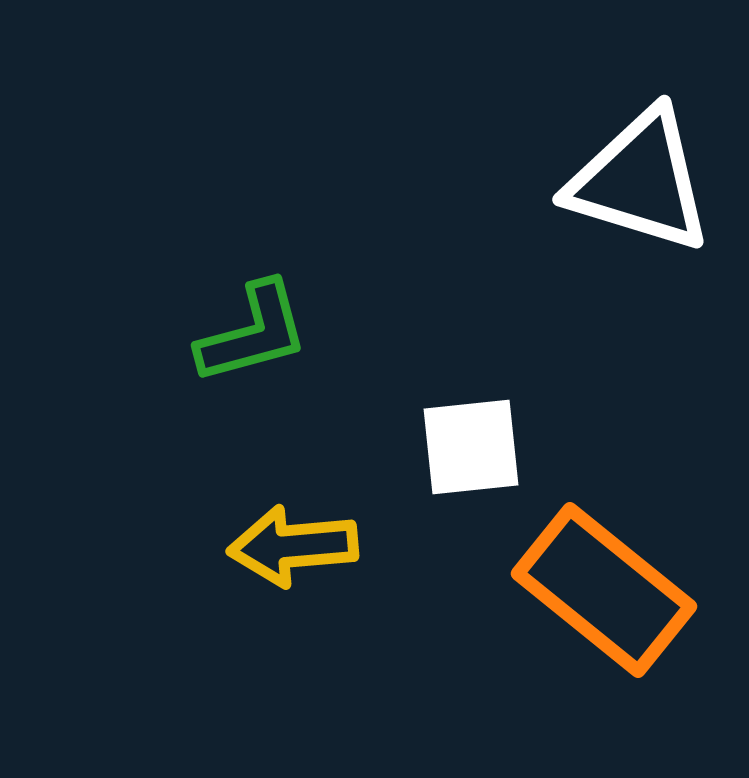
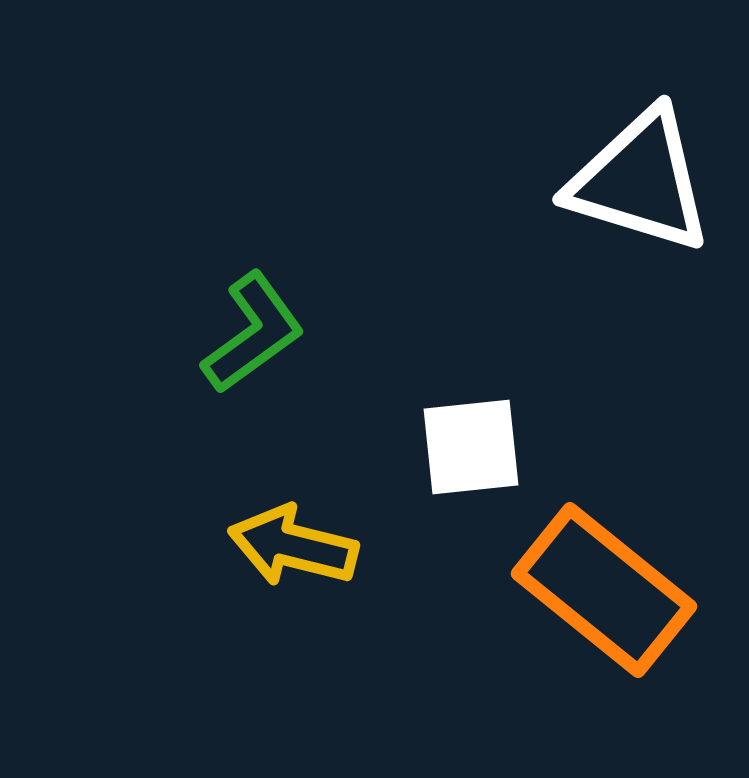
green L-shape: rotated 21 degrees counterclockwise
yellow arrow: rotated 19 degrees clockwise
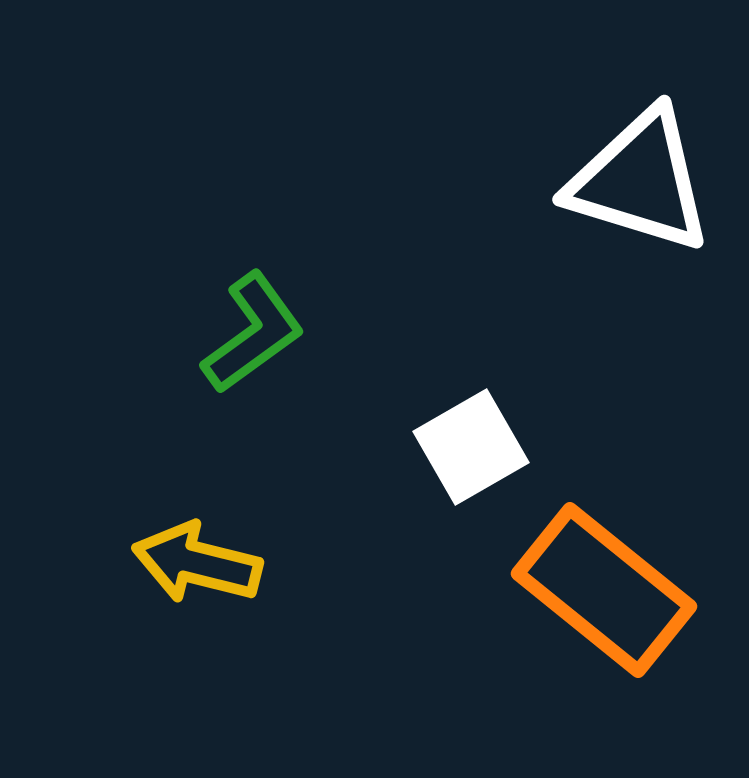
white square: rotated 24 degrees counterclockwise
yellow arrow: moved 96 px left, 17 px down
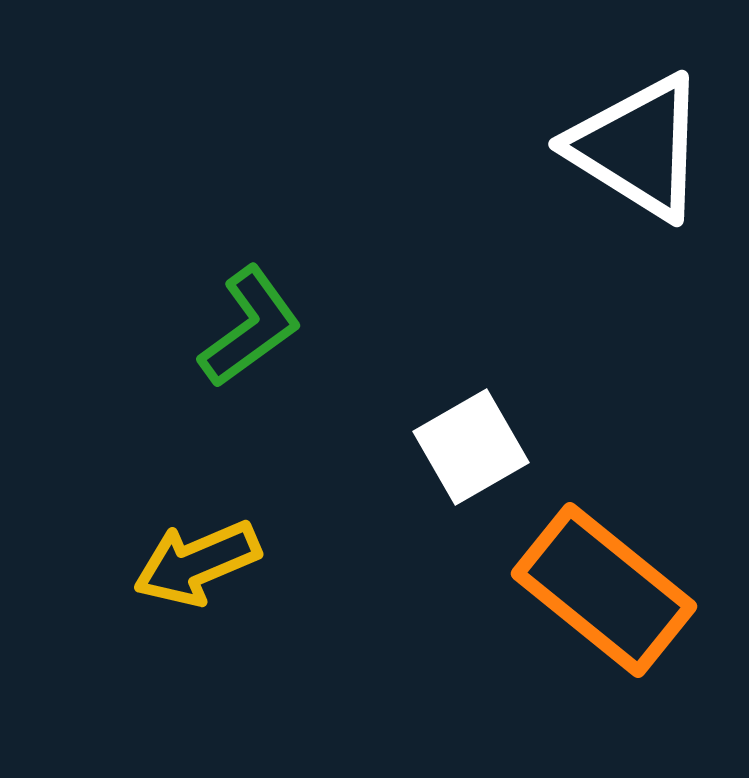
white triangle: moved 2 px left, 34 px up; rotated 15 degrees clockwise
green L-shape: moved 3 px left, 6 px up
yellow arrow: rotated 37 degrees counterclockwise
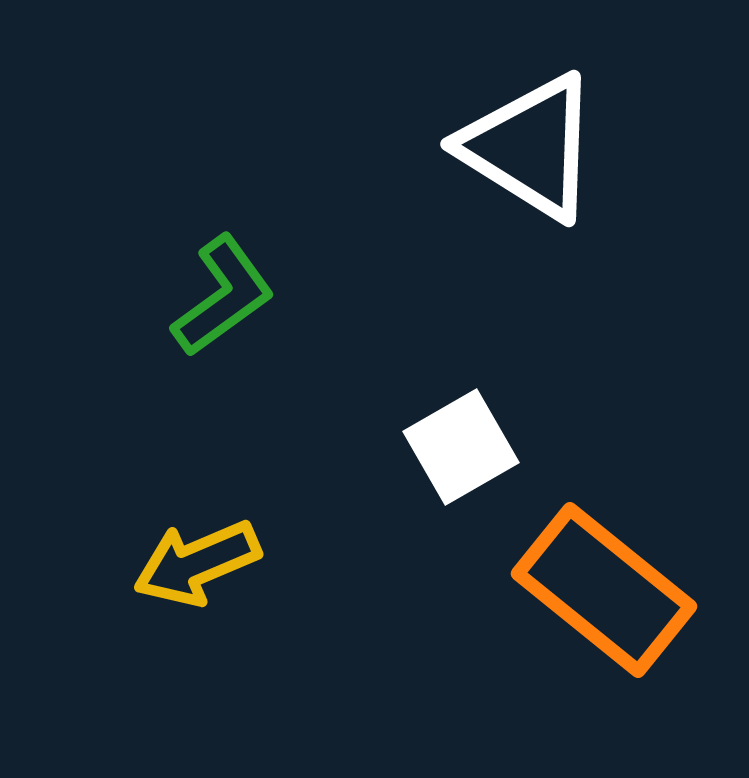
white triangle: moved 108 px left
green L-shape: moved 27 px left, 31 px up
white square: moved 10 px left
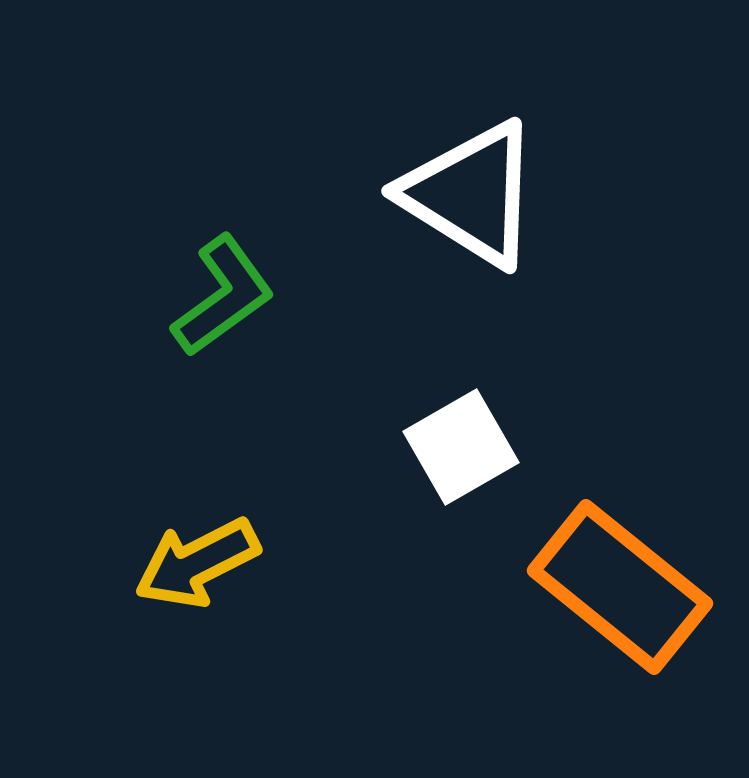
white triangle: moved 59 px left, 47 px down
yellow arrow: rotated 4 degrees counterclockwise
orange rectangle: moved 16 px right, 3 px up
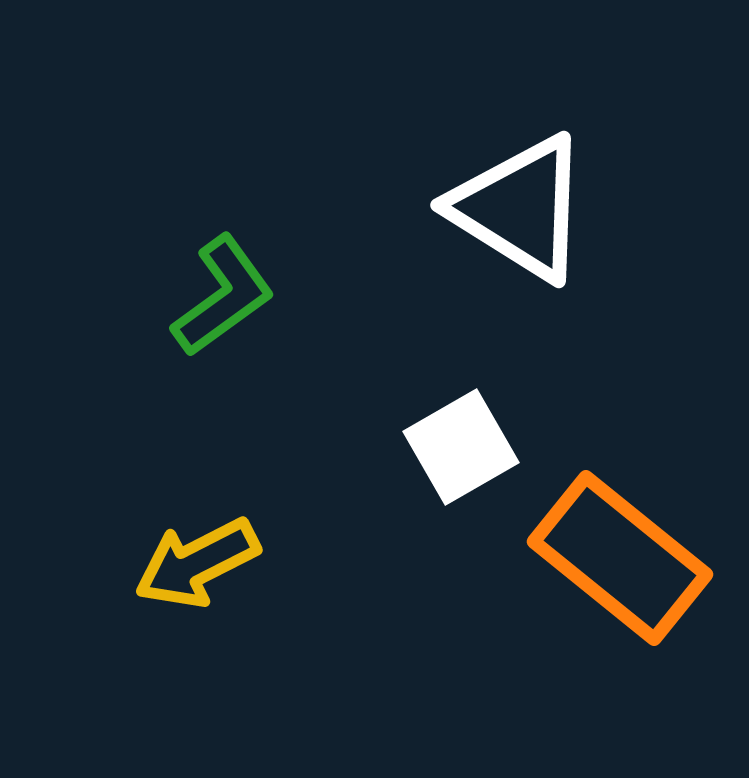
white triangle: moved 49 px right, 14 px down
orange rectangle: moved 29 px up
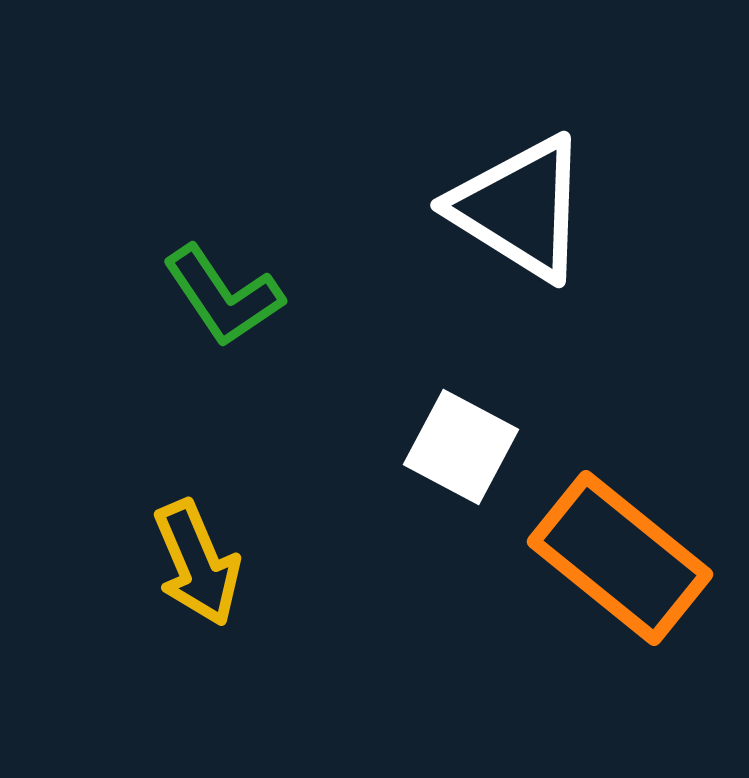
green L-shape: rotated 92 degrees clockwise
white square: rotated 32 degrees counterclockwise
yellow arrow: rotated 86 degrees counterclockwise
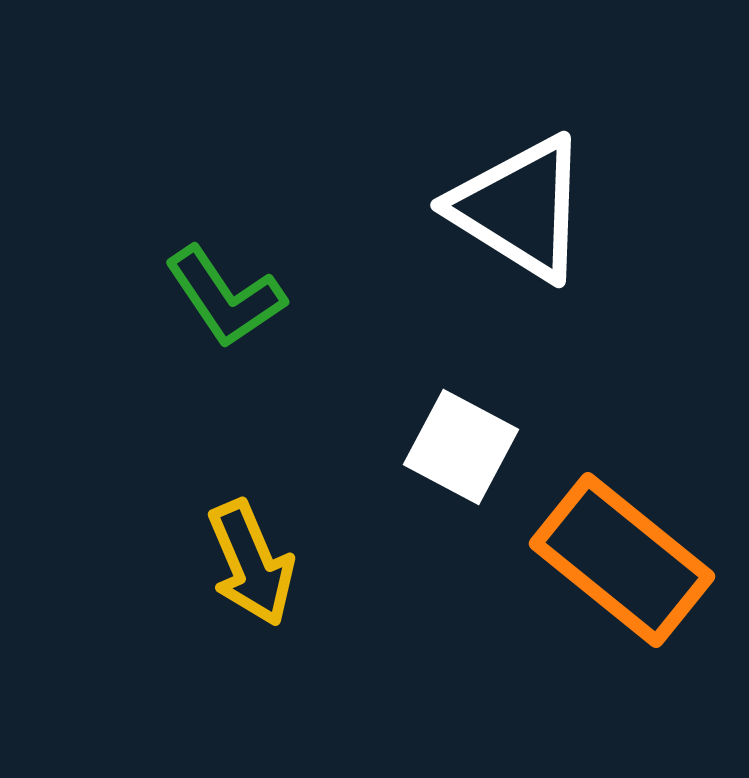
green L-shape: moved 2 px right, 1 px down
orange rectangle: moved 2 px right, 2 px down
yellow arrow: moved 54 px right
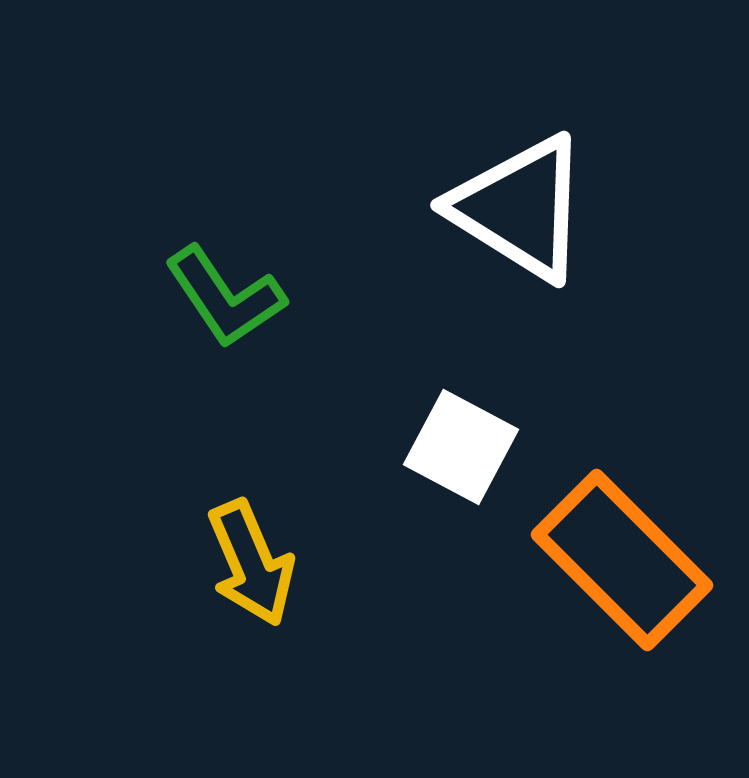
orange rectangle: rotated 6 degrees clockwise
